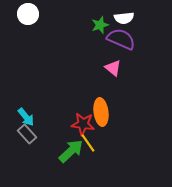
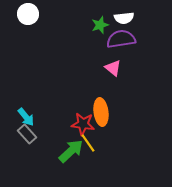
purple semicircle: rotated 32 degrees counterclockwise
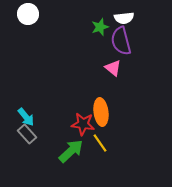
green star: moved 2 px down
purple semicircle: moved 2 px down; rotated 96 degrees counterclockwise
yellow line: moved 12 px right
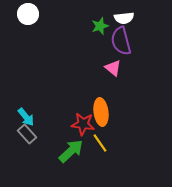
green star: moved 1 px up
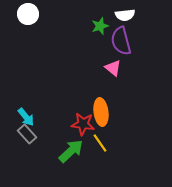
white semicircle: moved 1 px right, 3 px up
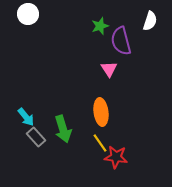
white semicircle: moved 25 px right, 6 px down; rotated 66 degrees counterclockwise
pink triangle: moved 4 px left, 1 px down; rotated 18 degrees clockwise
red star: moved 33 px right, 33 px down
gray rectangle: moved 9 px right, 3 px down
green arrow: moved 8 px left, 22 px up; rotated 116 degrees clockwise
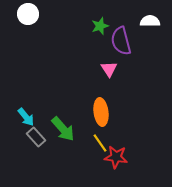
white semicircle: rotated 108 degrees counterclockwise
green arrow: rotated 24 degrees counterclockwise
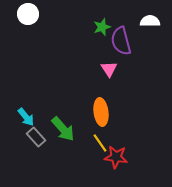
green star: moved 2 px right, 1 px down
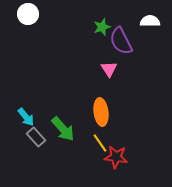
purple semicircle: rotated 12 degrees counterclockwise
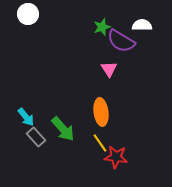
white semicircle: moved 8 px left, 4 px down
purple semicircle: rotated 32 degrees counterclockwise
